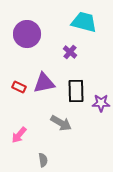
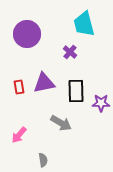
cyan trapezoid: moved 2 px down; rotated 120 degrees counterclockwise
red rectangle: rotated 56 degrees clockwise
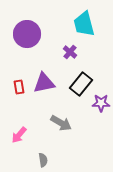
black rectangle: moved 5 px right, 7 px up; rotated 40 degrees clockwise
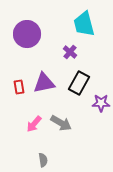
black rectangle: moved 2 px left, 1 px up; rotated 10 degrees counterclockwise
pink arrow: moved 15 px right, 11 px up
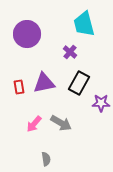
gray semicircle: moved 3 px right, 1 px up
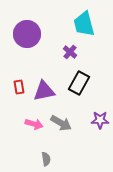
purple triangle: moved 8 px down
purple star: moved 1 px left, 17 px down
pink arrow: rotated 114 degrees counterclockwise
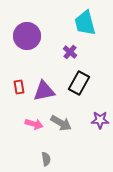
cyan trapezoid: moved 1 px right, 1 px up
purple circle: moved 2 px down
